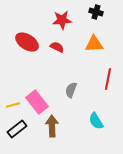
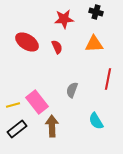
red star: moved 2 px right, 1 px up
red semicircle: rotated 40 degrees clockwise
gray semicircle: moved 1 px right
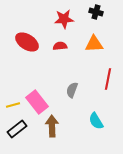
red semicircle: moved 3 px right, 1 px up; rotated 72 degrees counterclockwise
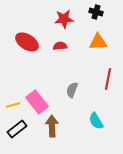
orange triangle: moved 4 px right, 2 px up
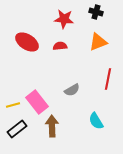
red star: rotated 12 degrees clockwise
orange triangle: rotated 18 degrees counterclockwise
gray semicircle: rotated 140 degrees counterclockwise
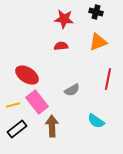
red ellipse: moved 33 px down
red semicircle: moved 1 px right
cyan semicircle: rotated 24 degrees counterclockwise
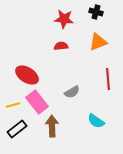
red line: rotated 15 degrees counterclockwise
gray semicircle: moved 2 px down
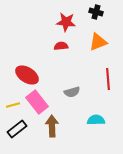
red star: moved 2 px right, 3 px down
gray semicircle: rotated 14 degrees clockwise
cyan semicircle: moved 1 px up; rotated 144 degrees clockwise
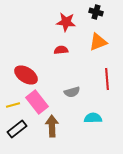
red semicircle: moved 4 px down
red ellipse: moved 1 px left
red line: moved 1 px left
cyan semicircle: moved 3 px left, 2 px up
